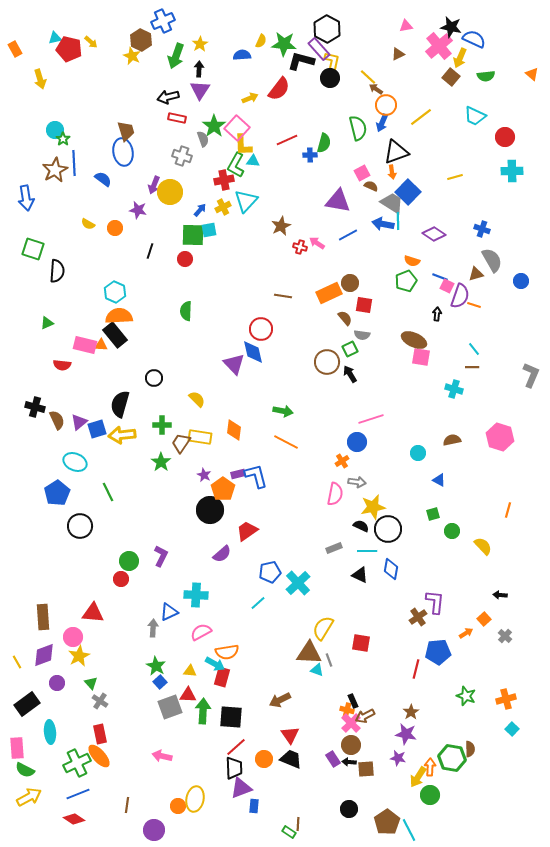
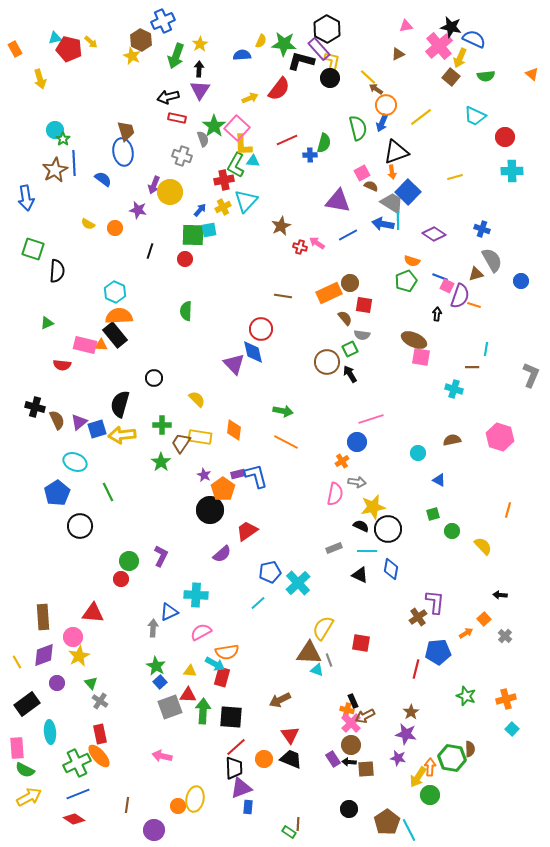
cyan line at (474, 349): moved 12 px right; rotated 48 degrees clockwise
blue rectangle at (254, 806): moved 6 px left, 1 px down
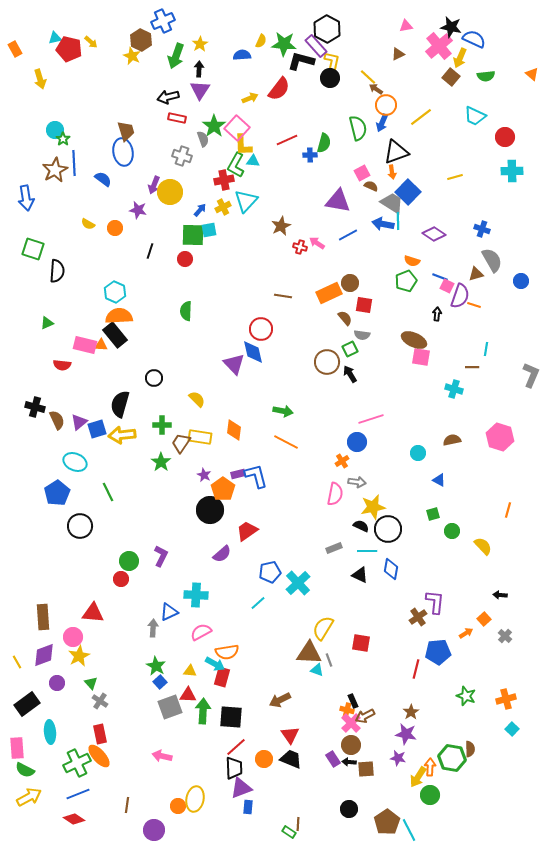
purple rectangle at (319, 49): moved 3 px left, 3 px up
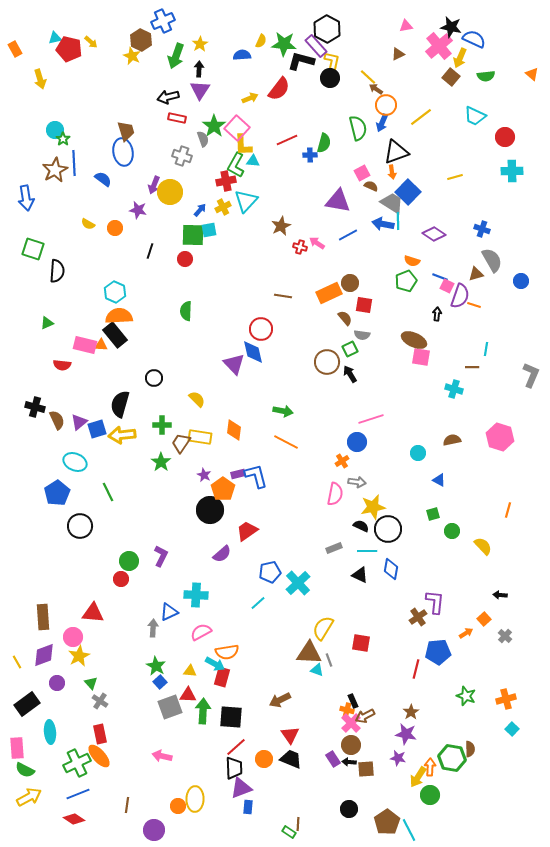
red cross at (224, 180): moved 2 px right, 1 px down
yellow ellipse at (195, 799): rotated 10 degrees counterclockwise
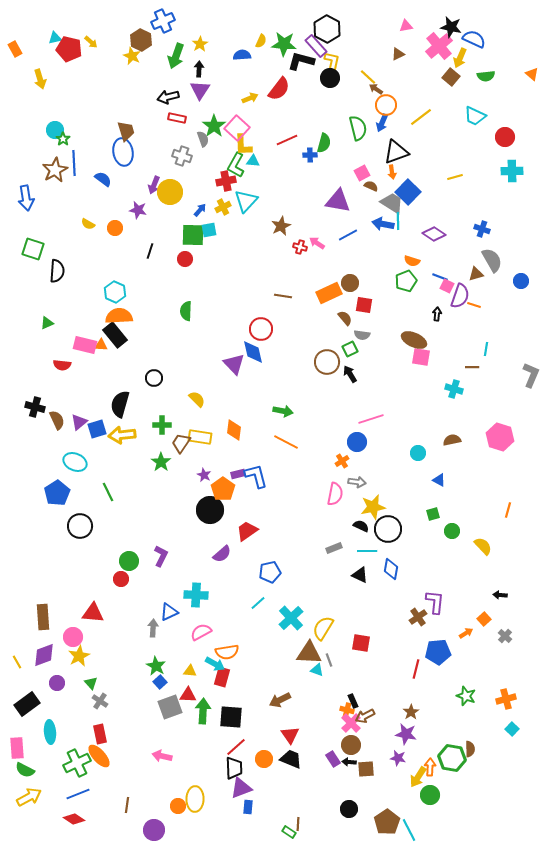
cyan cross at (298, 583): moved 7 px left, 35 px down
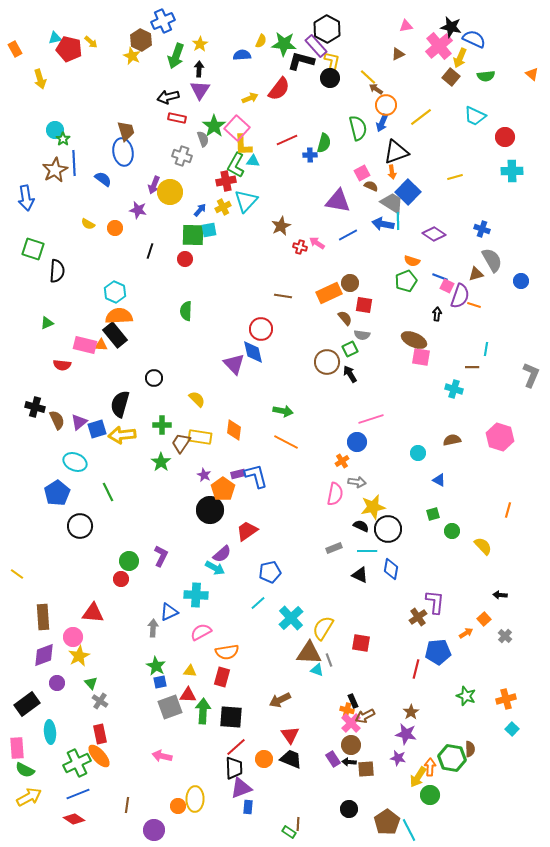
yellow line at (17, 662): moved 88 px up; rotated 24 degrees counterclockwise
cyan arrow at (215, 664): moved 96 px up
blue square at (160, 682): rotated 32 degrees clockwise
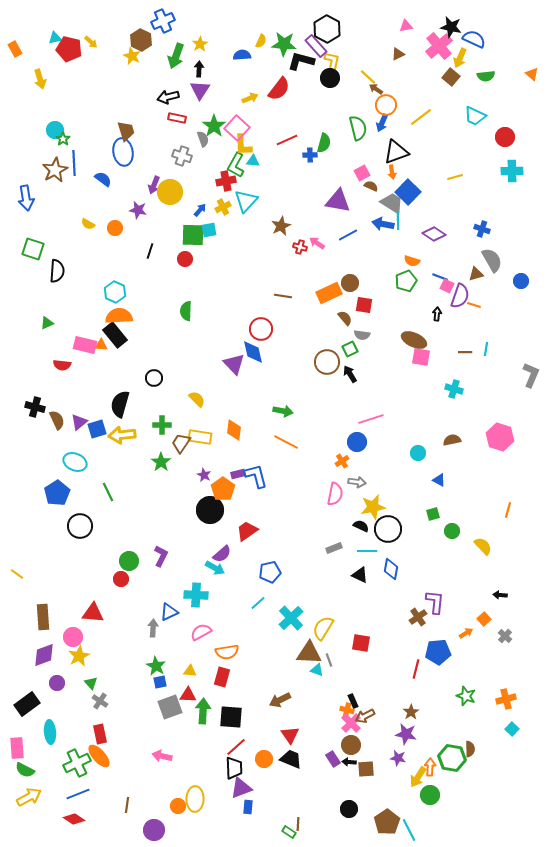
brown line at (472, 367): moved 7 px left, 15 px up
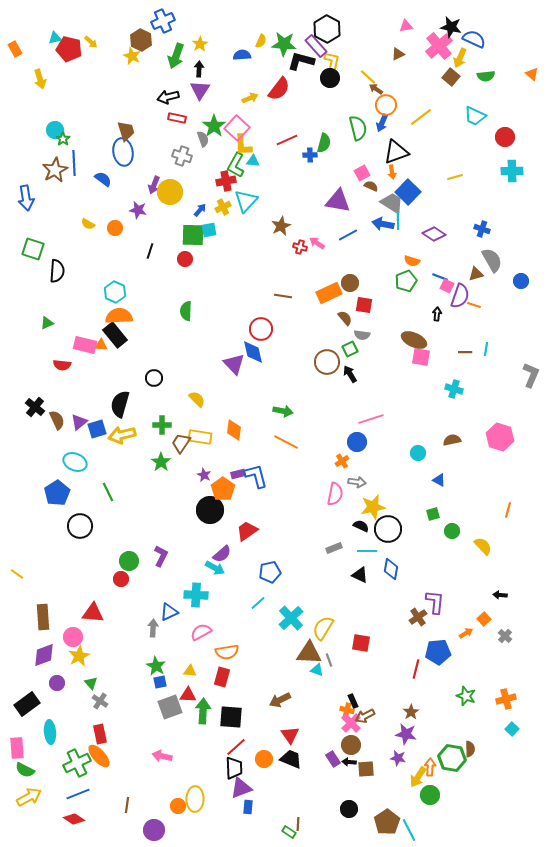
black cross at (35, 407): rotated 24 degrees clockwise
yellow arrow at (122, 435): rotated 8 degrees counterclockwise
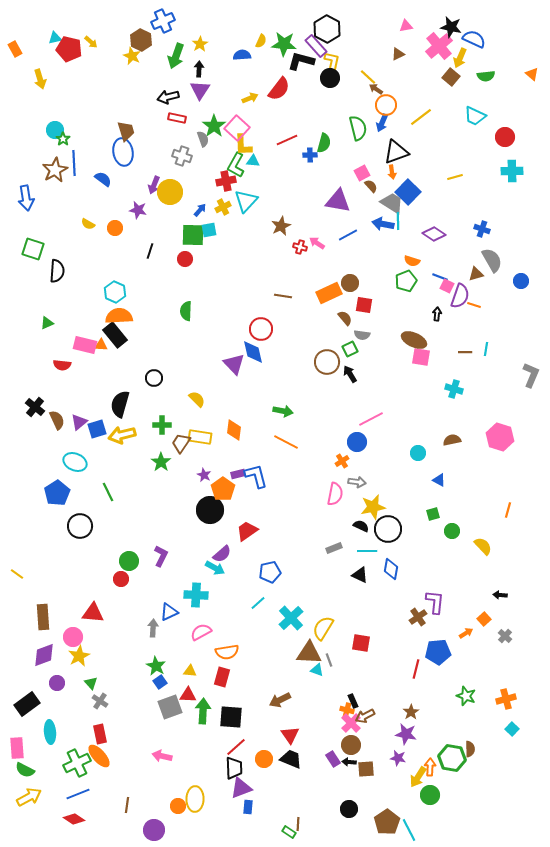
brown semicircle at (371, 186): rotated 24 degrees clockwise
pink line at (371, 419): rotated 10 degrees counterclockwise
blue square at (160, 682): rotated 24 degrees counterclockwise
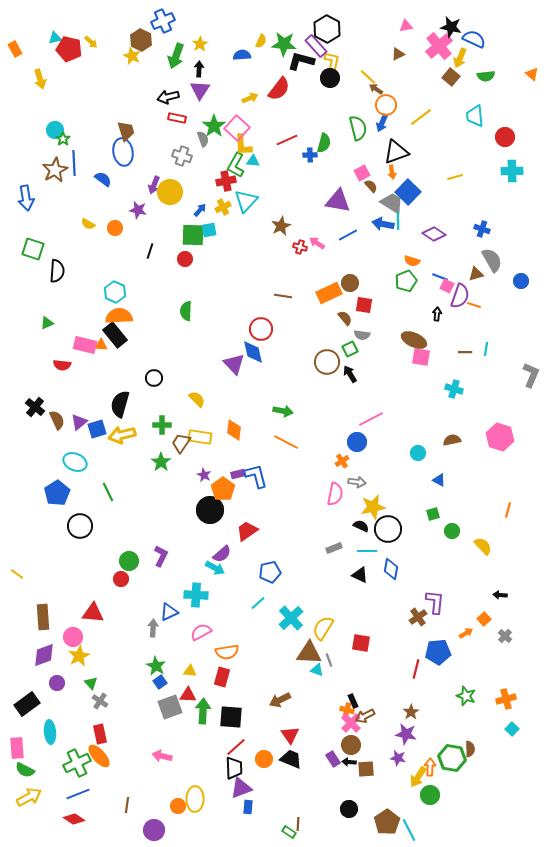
cyan trapezoid at (475, 116): rotated 60 degrees clockwise
